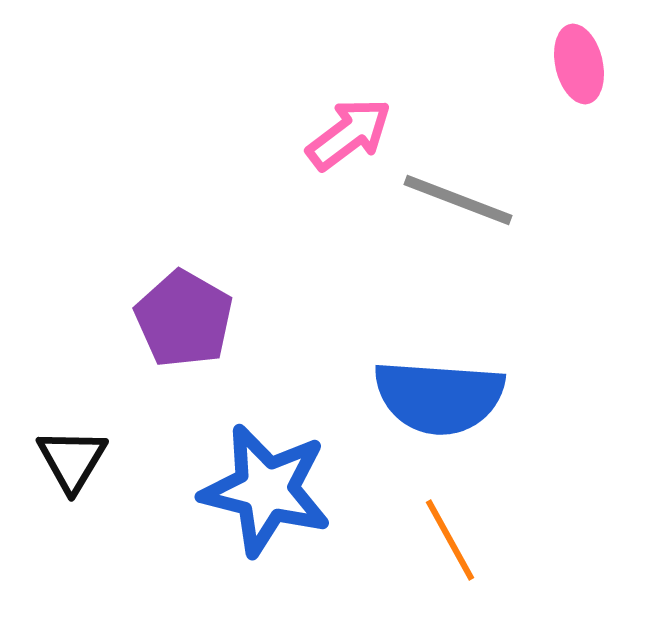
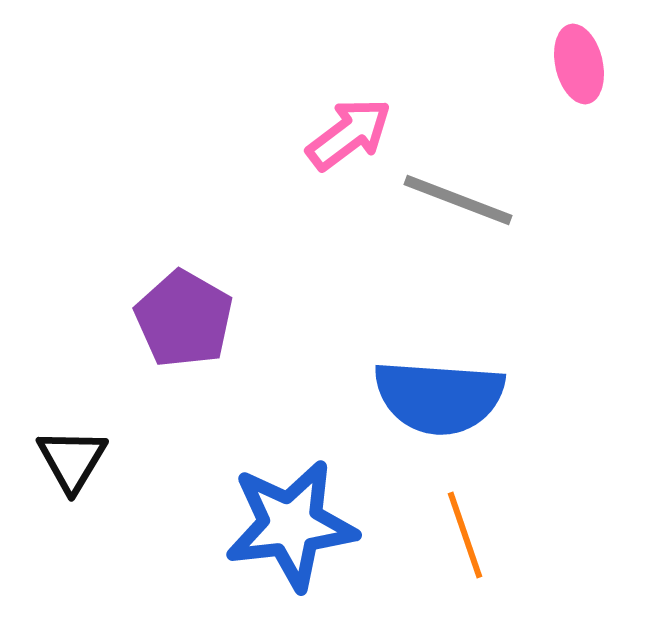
blue star: moved 25 px right, 35 px down; rotated 21 degrees counterclockwise
orange line: moved 15 px right, 5 px up; rotated 10 degrees clockwise
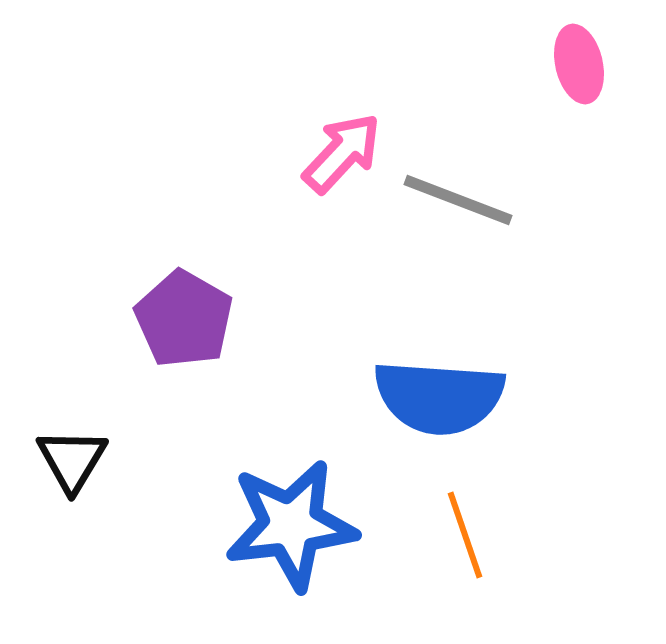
pink arrow: moved 7 px left, 19 px down; rotated 10 degrees counterclockwise
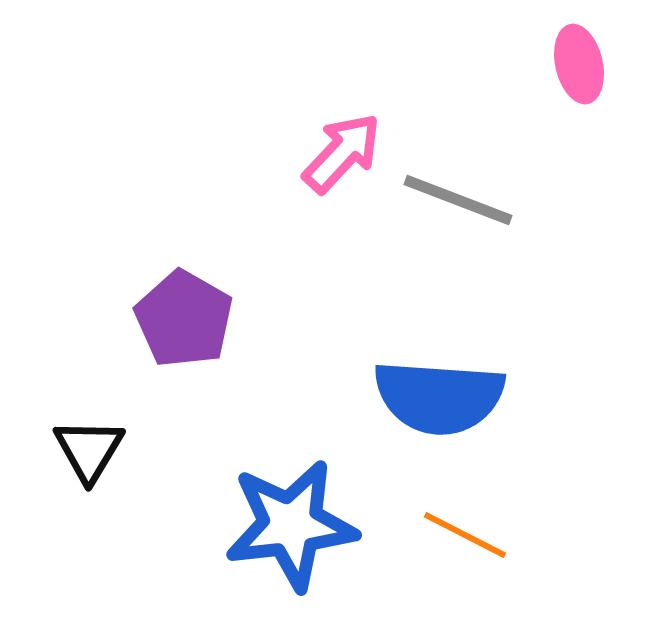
black triangle: moved 17 px right, 10 px up
orange line: rotated 44 degrees counterclockwise
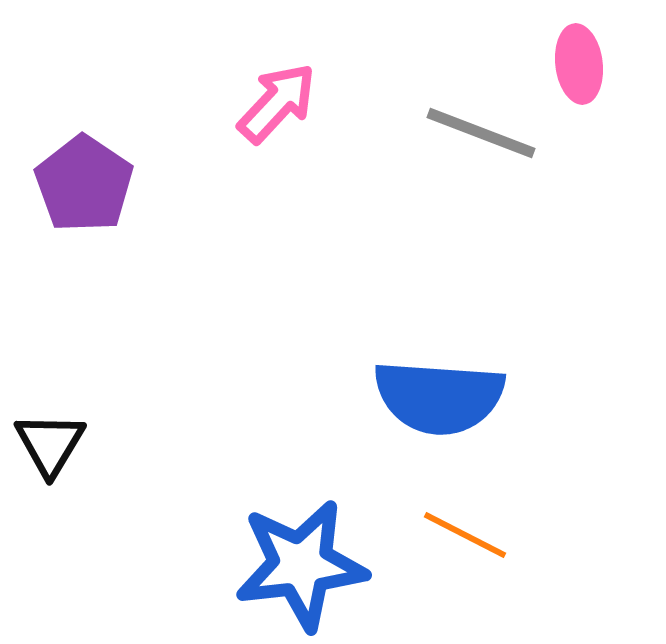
pink ellipse: rotated 6 degrees clockwise
pink arrow: moved 65 px left, 50 px up
gray line: moved 23 px right, 67 px up
purple pentagon: moved 100 px left, 135 px up; rotated 4 degrees clockwise
black triangle: moved 39 px left, 6 px up
blue star: moved 10 px right, 40 px down
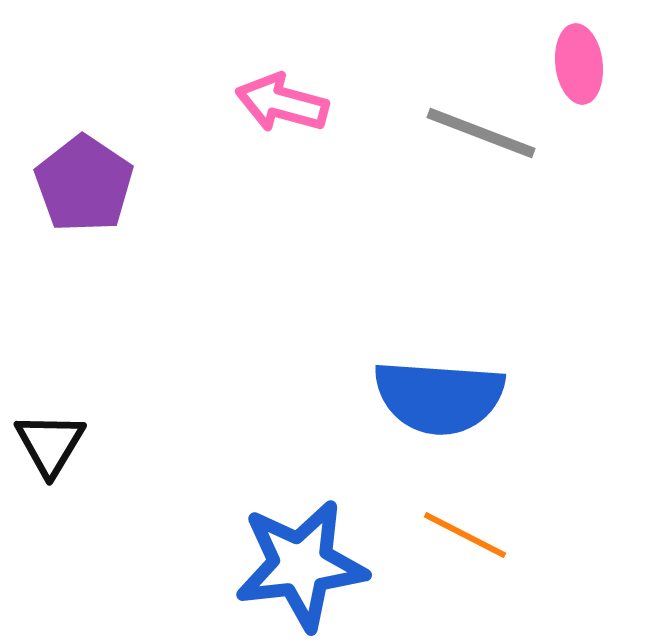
pink arrow: moved 5 px right; rotated 118 degrees counterclockwise
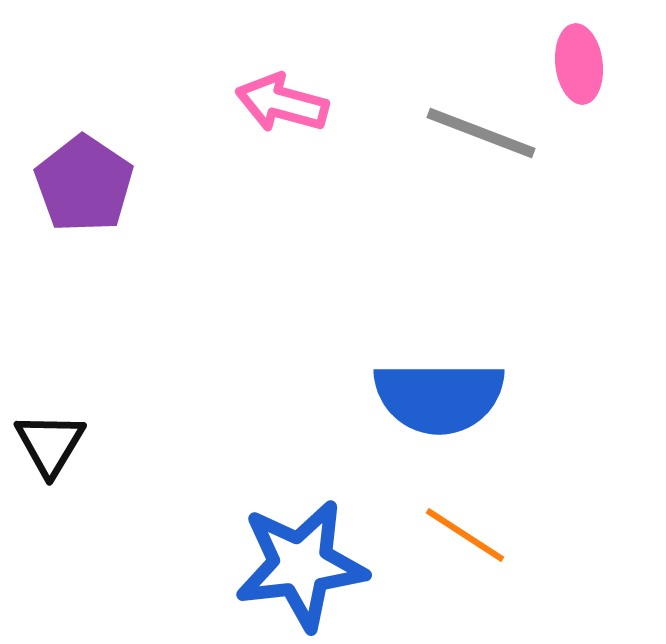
blue semicircle: rotated 4 degrees counterclockwise
orange line: rotated 6 degrees clockwise
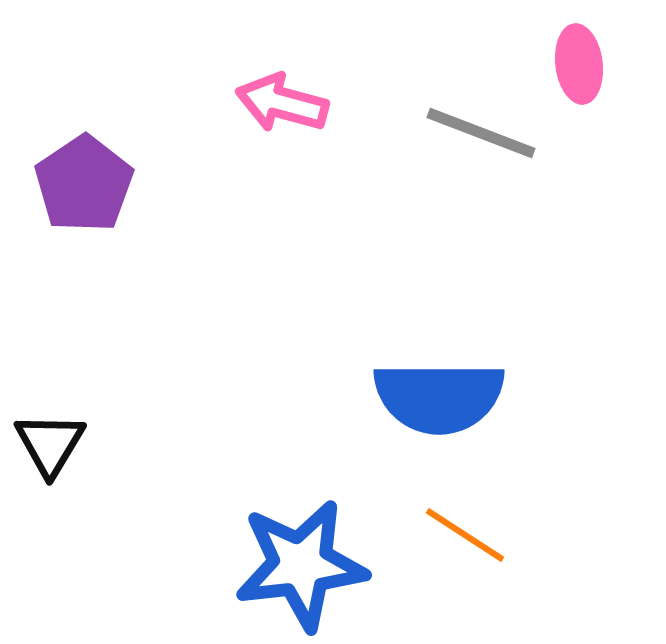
purple pentagon: rotated 4 degrees clockwise
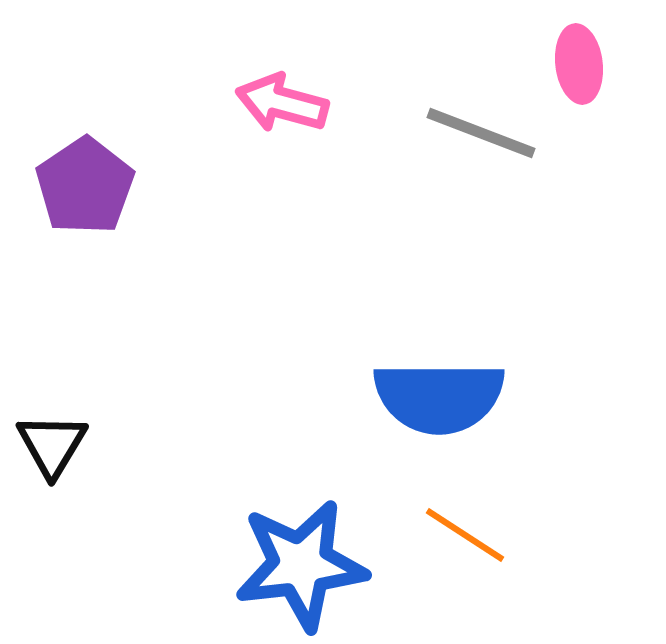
purple pentagon: moved 1 px right, 2 px down
black triangle: moved 2 px right, 1 px down
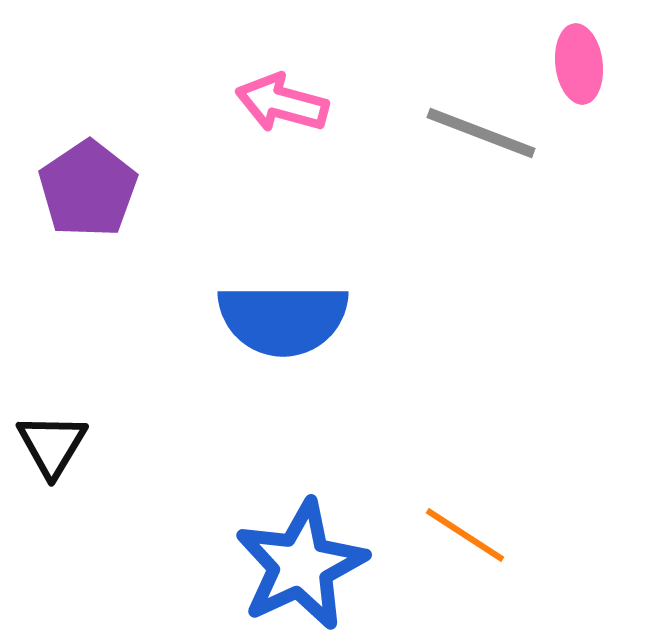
purple pentagon: moved 3 px right, 3 px down
blue semicircle: moved 156 px left, 78 px up
blue star: rotated 18 degrees counterclockwise
